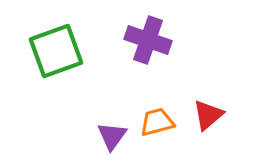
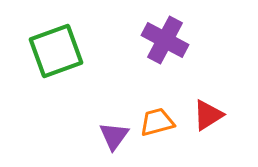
purple cross: moved 17 px right; rotated 9 degrees clockwise
red triangle: rotated 8 degrees clockwise
purple triangle: moved 2 px right
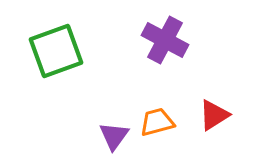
red triangle: moved 6 px right
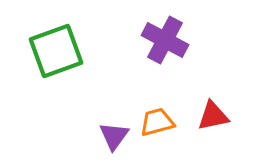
red triangle: moved 1 px left, 1 px down; rotated 20 degrees clockwise
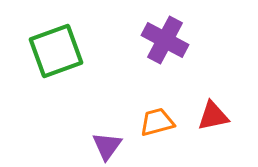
purple triangle: moved 7 px left, 10 px down
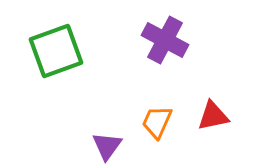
orange trapezoid: rotated 51 degrees counterclockwise
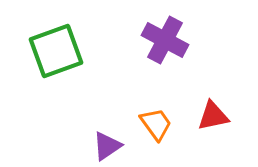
orange trapezoid: moved 1 px left, 2 px down; rotated 120 degrees clockwise
purple triangle: rotated 20 degrees clockwise
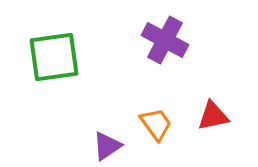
green square: moved 2 px left, 6 px down; rotated 12 degrees clockwise
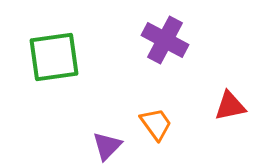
red triangle: moved 17 px right, 10 px up
purple triangle: rotated 12 degrees counterclockwise
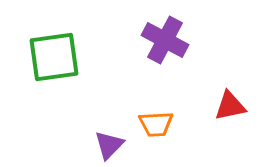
orange trapezoid: rotated 123 degrees clockwise
purple triangle: moved 2 px right, 1 px up
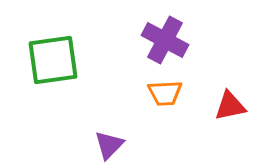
green square: moved 1 px left, 3 px down
orange trapezoid: moved 9 px right, 31 px up
